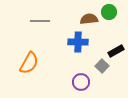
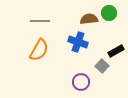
green circle: moved 1 px down
blue cross: rotated 18 degrees clockwise
orange semicircle: moved 10 px right, 13 px up
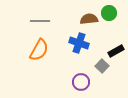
blue cross: moved 1 px right, 1 px down
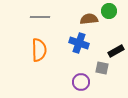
green circle: moved 2 px up
gray line: moved 4 px up
orange semicircle: rotated 30 degrees counterclockwise
gray square: moved 2 px down; rotated 32 degrees counterclockwise
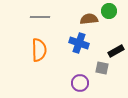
purple circle: moved 1 px left, 1 px down
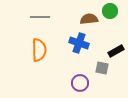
green circle: moved 1 px right
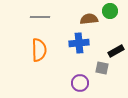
blue cross: rotated 24 degrees counterclockwise
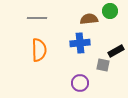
gray line: moved 3 px left, 1 px down
blue cross: moved 1 px right
gray square: moved 1 px right, 3 px up
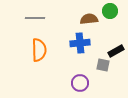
gray line: moved 2 px left
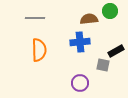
blue cross: moved 1 px up
